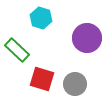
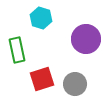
purple circle: moved 1 px left, 1 px down
green rectangle: rotated 35 degrees clockwise
red square: rotated 35 degrees counterclockwise
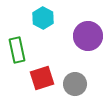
cyan hexagon: moved 2 px right; rotated 10 degrees clockwise
purple circle: moved 2 px right, 3 px up
red square: moved 1 px up
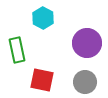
purple circle: moved 1 px left, 7 px down
red square: moved 2 px down; rotated 30 degrees clockwise
gray circle: moved 10 px right, 2 px up
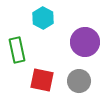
purple circle: moved 2 px left, 1 px up
gray circle: moved 6 px left, 1 px up
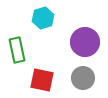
cyan hexagon: rotated 15 degrees clockwise
gray circle: moved 4 px right, 3 px up
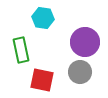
cyan hexagon: rotated 25 degrees clockwise
green rectangle: moved 4 px right
gray circle: moved 3 px left, 6 px up
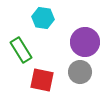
green rectangle: rotated 20 degrees counterclockwise
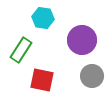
purple circle: moved 3 px left, 2 px up
green rectangle: rotated 65 degrees clockwise
gray circle: moved 12 px right, 4 px down
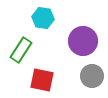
purple circle: moved 1 px right, 1 px down
